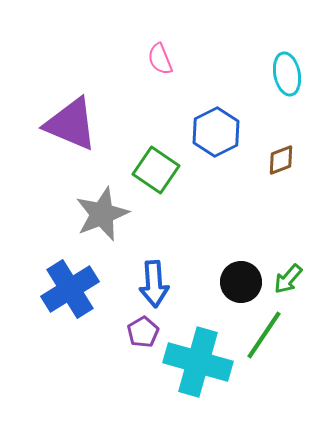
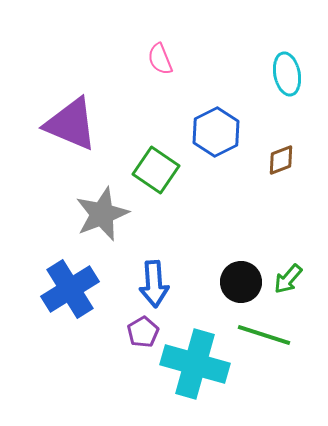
green line: rotated 74 degrees clockwise
cyan cross: moved 3 px left, 2 px down
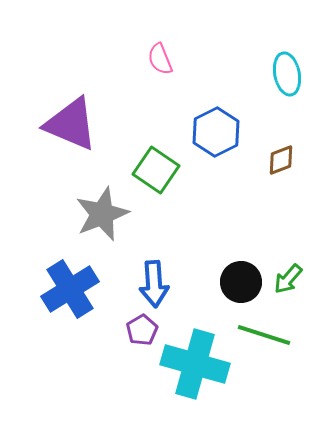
purple pentagon: moved 1 px left, 2 px up
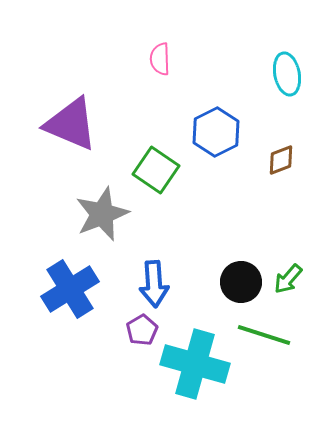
pink semicircle: rotated 20 degrees clockwise
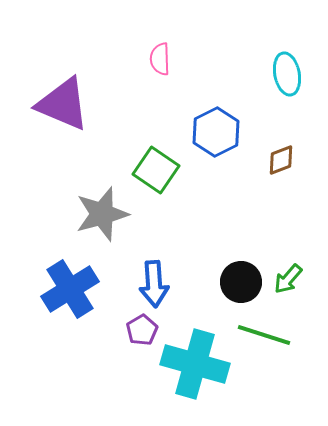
purple triangle: moved 8 px left, 20 px up
gray star: rotated 6 degrees clockwise
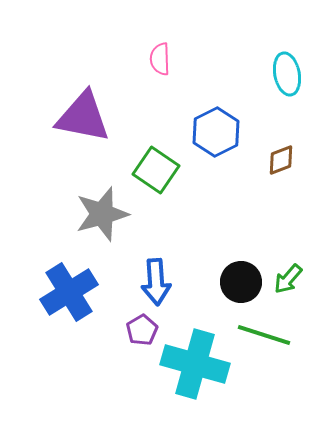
purple triangle: moved 20 px right, 13 px down; rotated 12 degrees counterclockwise
blue arrow: moved 2 px right, 2 px up
blue cross: moved 1 px left, 3 px down
